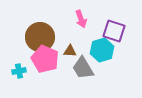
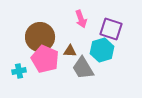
purple square: moved 3 px left, 2 px up
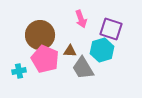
brown circle: moved 2 px up
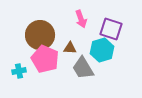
brown triangle: moved 3 px up
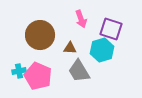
pink pentagon: moved 7 px left, 17 px down
gray trapezoid: moved 4 px left, 3 px down
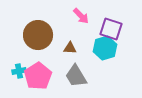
pink arrow: moved 3 px up; rotated 24 degrees counterclockwise
brown circle: moved 2 px left
cyan hexagon: moved 3 px right, 2 px up
gray trapezoid: moved 3 px left, 5 px down
pink pentagon: rotated 16 degrees clockwise
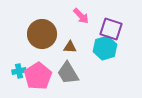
brown circle: moved 4 px right, 1 px up
brown triangle: moved 1 px up
gray trapezoid: moved 8 px left, 3 px up
